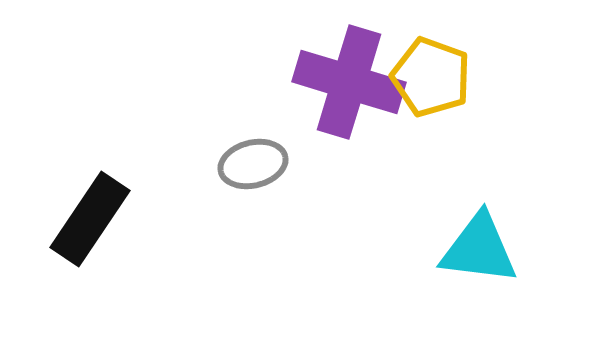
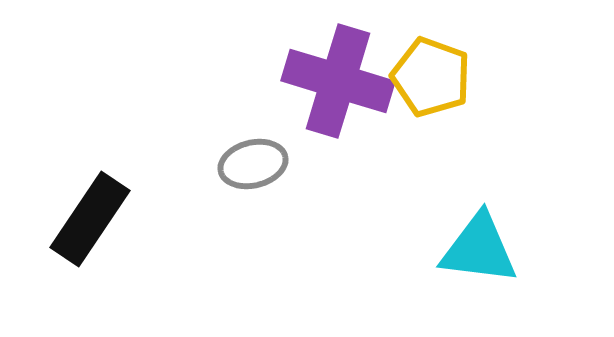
purple cross: moved 11 px left, 1 px up
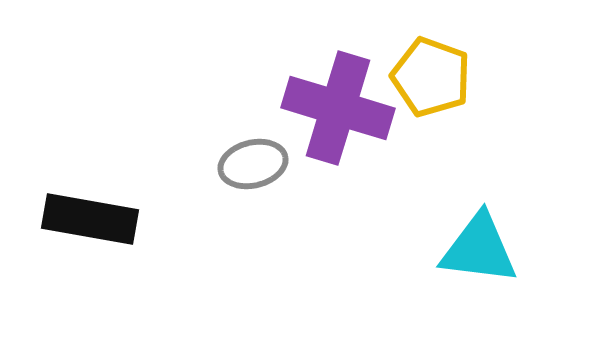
purple cross: moved 27 px down
black rectangle: rotated 66 degrees clockwise
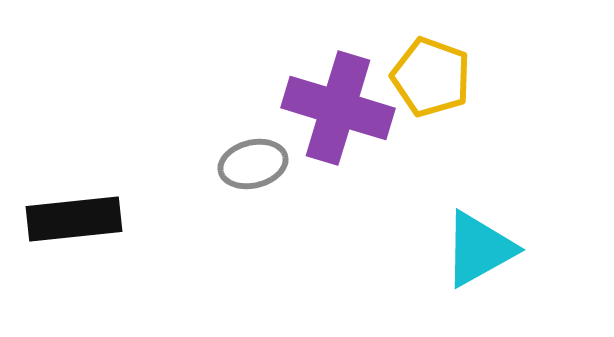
black rectangle: moved 16 px left; rotated 16 degrees counterclockwise
cyan triangle: rotated 36 degrees counterclockwise
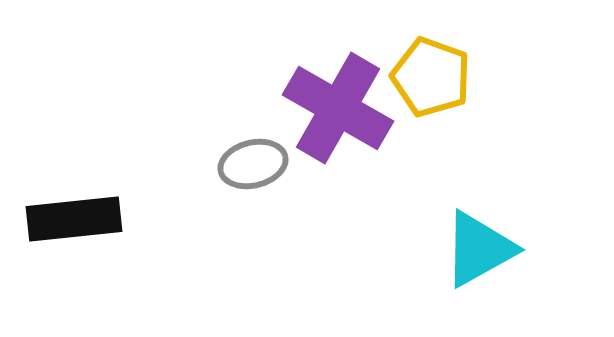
purple cross: rotated 13 degrees clockwise
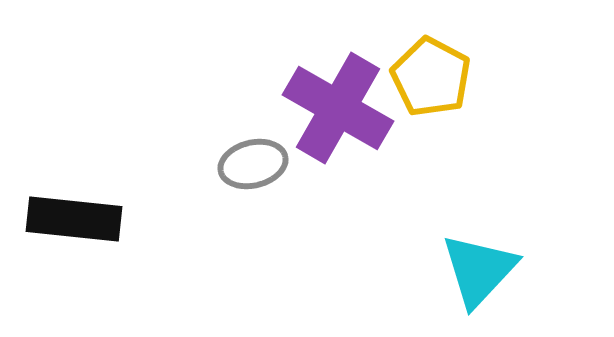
yellow pentagon: rotated 8 degrees clockwise
black rectangle: rotated 12 degrees clockwise
cyan triangle: moved 21 px down; rotated 18 degrees counterclockwise
